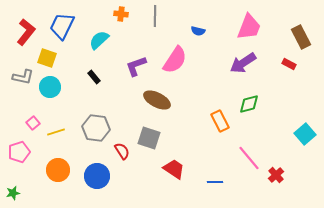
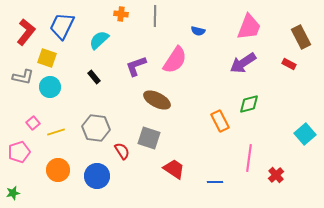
pink line: rotated 48 degrees clockwise
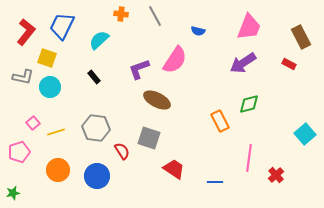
gray line: rotated 30 degrees counterclockwise
purple L-shape: moved 3 px right, 3 px down
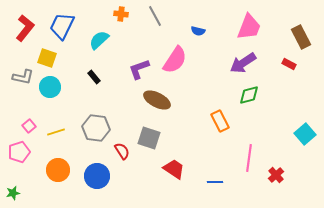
red L-shape: moved 1 px left, 4 px up
green diamond: moved 9 px up
pink square: moved 4 px left, 3 px down
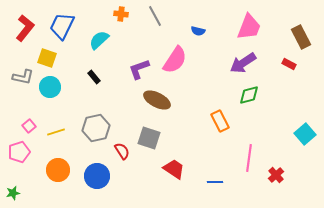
gray hexagon: rotated 20 degrees counterclockwise
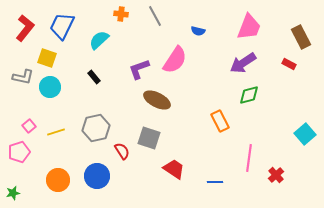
orange circle: moved 10 px down
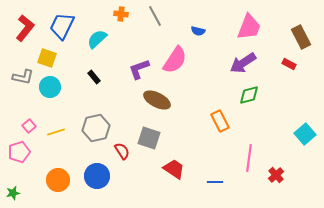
cyan semicircle: moved 2 px left, 1 px up
